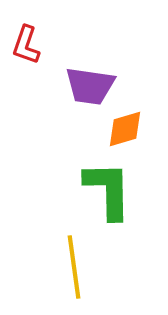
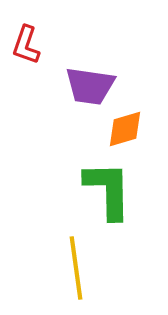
yellow line: moved 2 px right, 1 px down
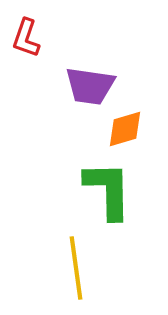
red L-shape: moved 7 px up
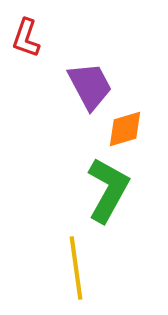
purple trapezoid: rotated 126 degrees counterclockwise
green L-shape: rotated 30 degrees clockwise
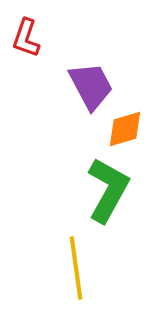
purple trapezoid: moved 1 px right
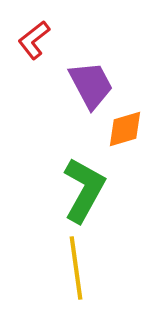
red L-shape: moved 8 px right, 2 px down; rotated 33 degrees clockwise
purple trapezoid: moved 1 px up
green L-shape: moved 24 px left
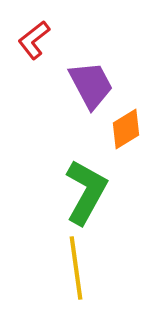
orange diamond: moved 1 px right; rotated 15 degrees counterclockwise
green L-shape: moved 2 px right, 2 px down
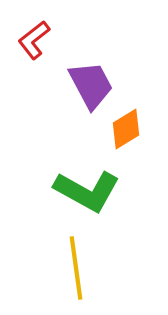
green L-shape: moved 1 px right, 1 px up; rotated 90 degrees clockwise
